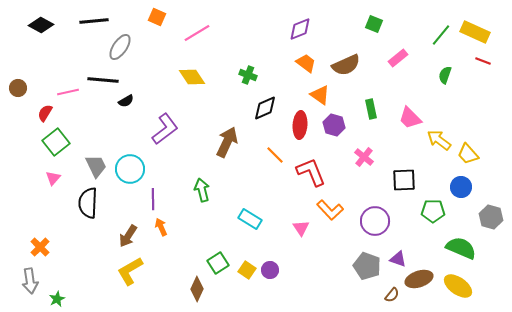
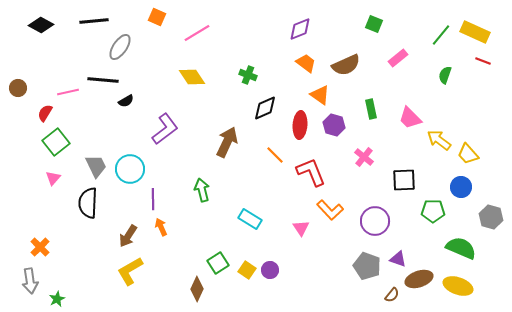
yellow ellipse at (458, 286): rotated 16 degrees counterclockwise
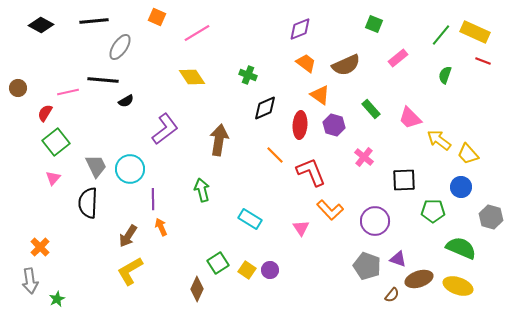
green rectangle at (371, 109): rotated 30 degrees counterclockwise
brown arrow at (227, 142): moved 8 px left, 2 px up; rotated 16 degrees counterclockwise
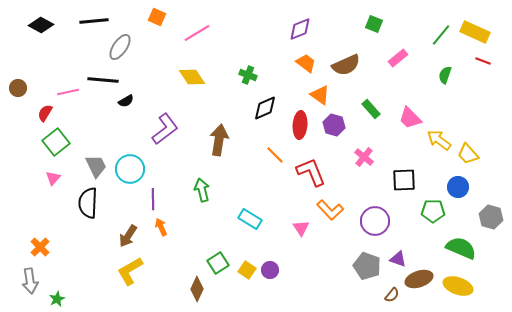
blue circle at (461, 187): moved 3 px left
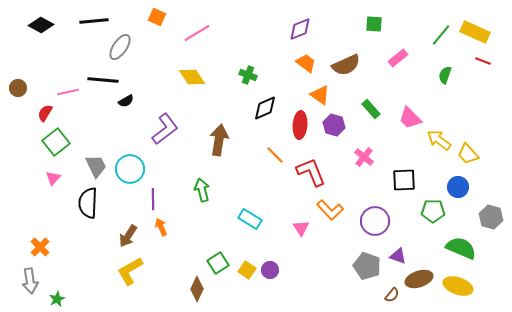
green square at (374, 24): rotated 18 degrees counterclockwise
purple triangle at (398, 259): moved 3 px up
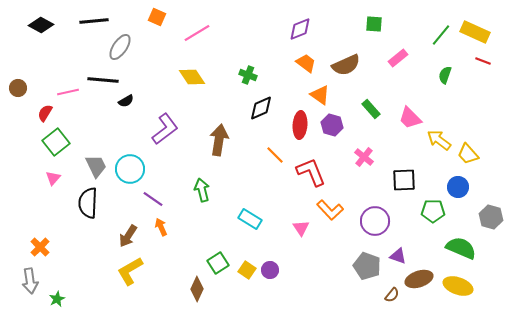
black diamond at (265, 108): moved 4 px left
purple hexagon at (334, 125): moved 2 px left
purple line at (153, 199): rotated 55 degrees counterclockwise
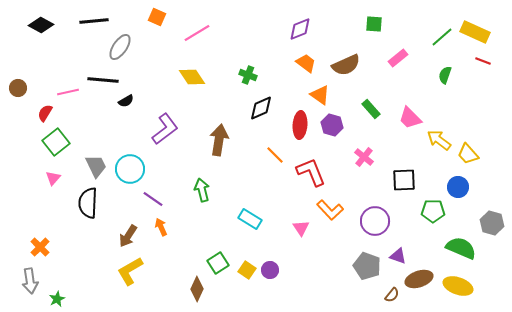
green line at (441, 35): moved 1 px right, 2 px down; rotated 10 degrees clockwise
gray hexagon at (491, 217): moved 1 px right, 6 px down
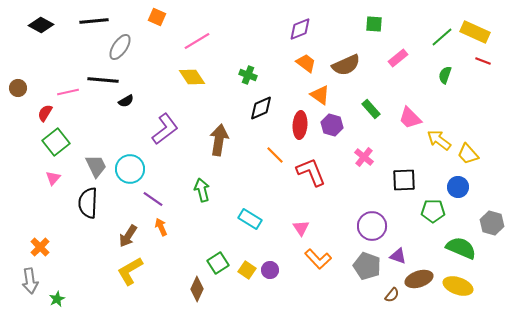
pink line at (197, 33): moved 8 px down
orange L-shape at (330, 210): moved 12 px left, 49 px down
purple circle at (375, 221): moved 3 px left, 5 px down
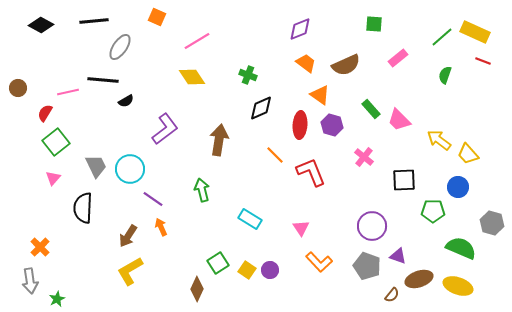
pink trapezoid at (410, 118): moved 11 px left, 2 px down
black semicircle at (88, 203): moved 5 px left, 5 px down
orange L-shape at (318, 259): moved 1 px right, 3 px down
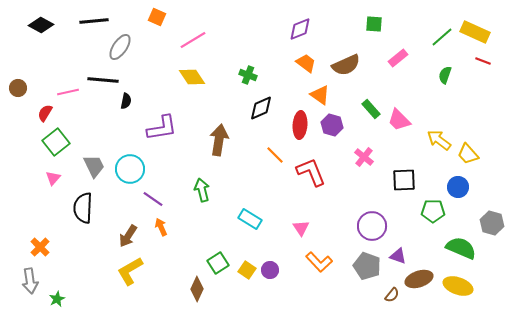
pink line at (197, 41): moved 4 px left, 1 px up
black semicircle at (126, 101): rotated 49 degrees counterclockwise
purple L-shape at (165, 129): moved 3 px left, 1 px up; rotated 28 degrees clockwise
gray trapezoid at (96, 166): moved 2 px left
